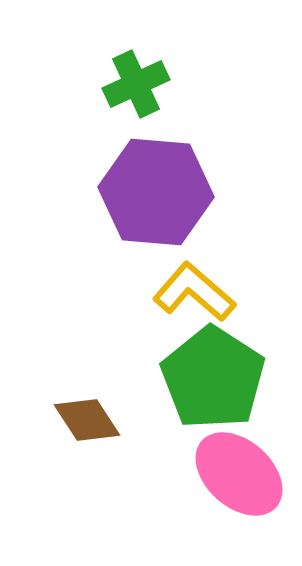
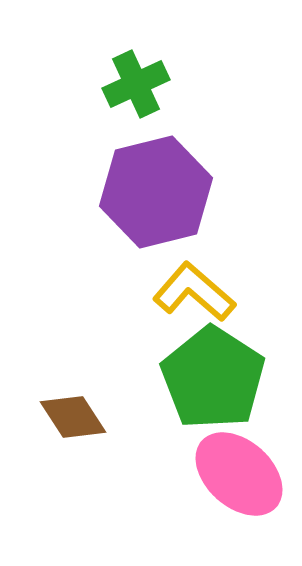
purple hexagon: rotated 19 degrees counterclockwise
brown diamond: moved 14 px left, 3 px up
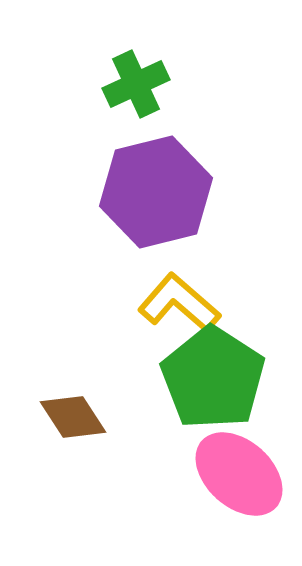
yellow L-shape: moved 15 px left, 11 px down
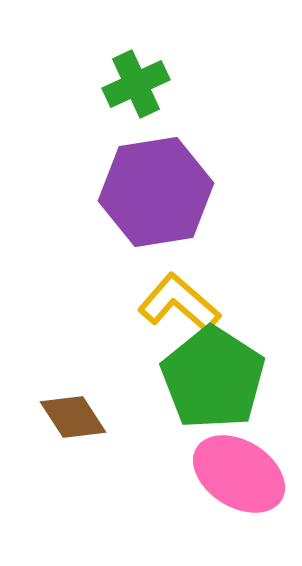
purple hexagon: rotated 5 degrees clockwise
pink ellipse: rotated 10 degrees counterclockwise
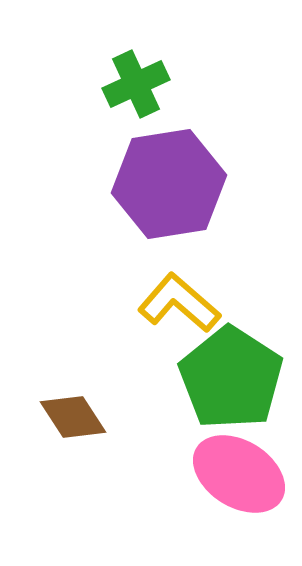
purple hexagon: moved 13 px right, 8 px up
green pentagon: moved 18 px right
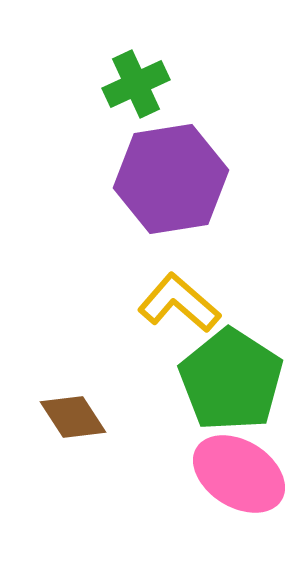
purple hexagon: moved 2 px right, 5 px up
green pentagon: moved 2 px down
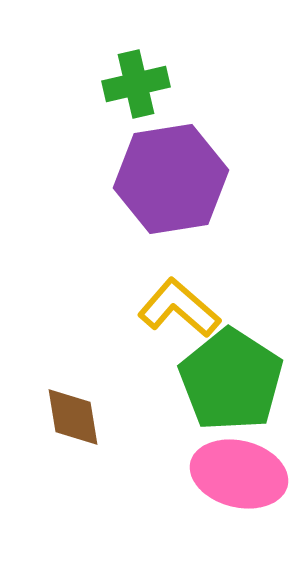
green cross: rotated 12 degrees clockwise
yellow L-shape: moved 5 px down
brown diamond: rotated 24 degrees clockwise
pink ellipse: rotated 18 degrees counterclockwise
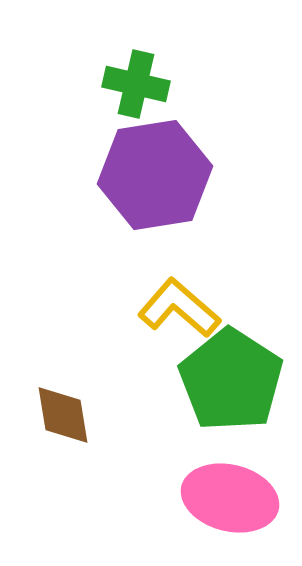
green cross: rotated 26 degrees clockwise
purple hexagon: moved 16 px left, 4 px up
brown diamond: moved 10 px left, 2 px up
pink ellipse: moved 9 px left, 24 px down
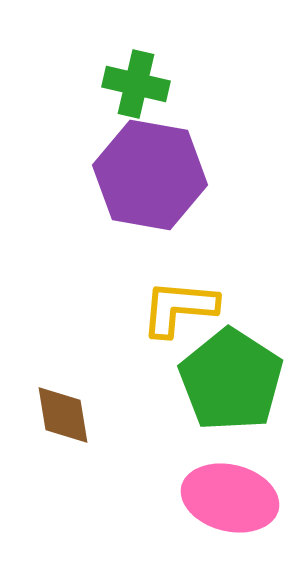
purple hexagon: moved 5 px left; rotated 19 degrees clockwise
yellow L-shape: rotated 36 degrees counterclockwise
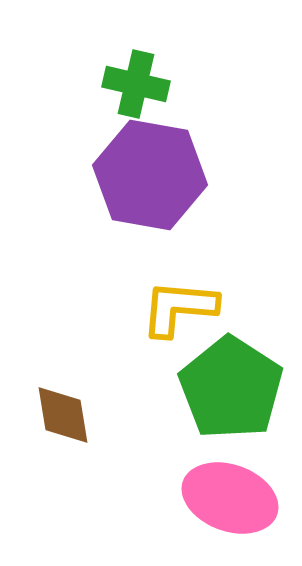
green pentagon: moved 8 px down
pink ellipse: rotated 6 degrees clockwise
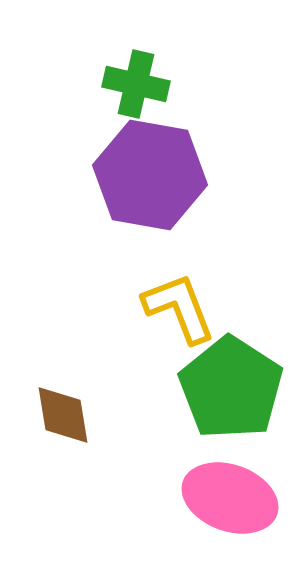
yellow L-shape: rotated 64 degrees clockwise
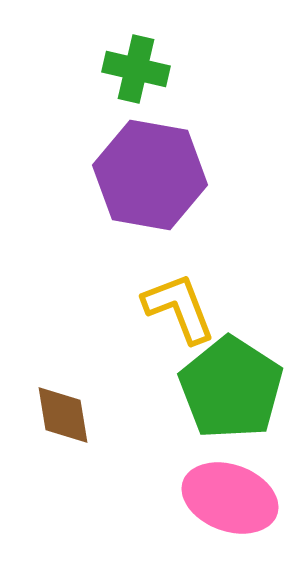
green cross: moved 15 px up
